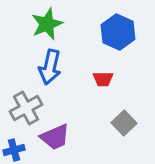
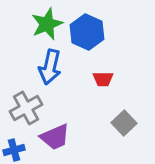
blue hexagon: moved 31 px left
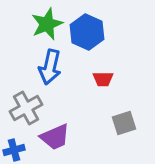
gray square: rotated 25 degrees clockwise
